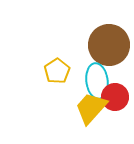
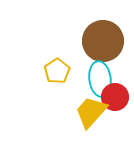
brown circle: moved 6 px left, 4 px up
cyan ellipse: moved 3 px right, 2 px up
yellow trapezoid: moved 4 px down
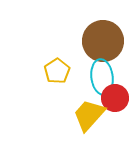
cyan ellipse: moved 2 px right, 2 px up
red circle: moved 1 px down
yellow trapezoid: moved 2 px left, 3 px down
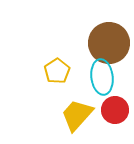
brown circle: moved 6 px right, 2 px down
red circle: moved 12 px down
yellow trapezoid: moved 12 px left
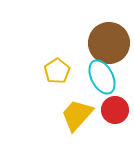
cyan ellipse: rotated 20 degrees counterclockwise
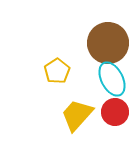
brown circle: moved 1 px left
cyan ellipse: moved 10 px right, 2 px down
red circle: moved 2 px down
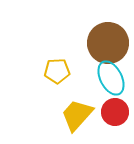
yellow pentagon: rotated 30 degrees clockwise
cyan ellipse: moved 1 px left, 1 px up
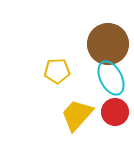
brown circle: moved 1 px down
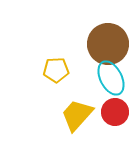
yellow pentagon: moved 1 px left, 1 px up
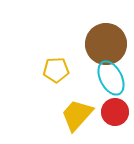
brown circle: moved 2 px left
